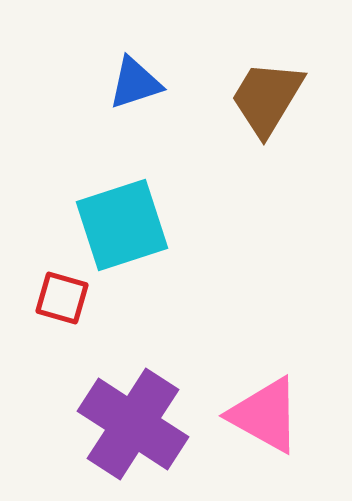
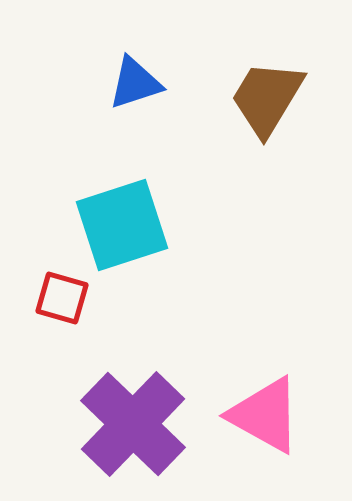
purple cross: rotated 11 degrees clockwise
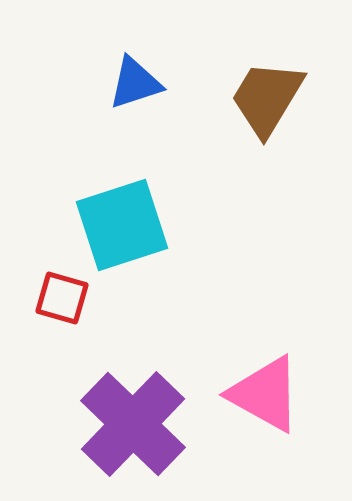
pink triangle: moved 21 px up
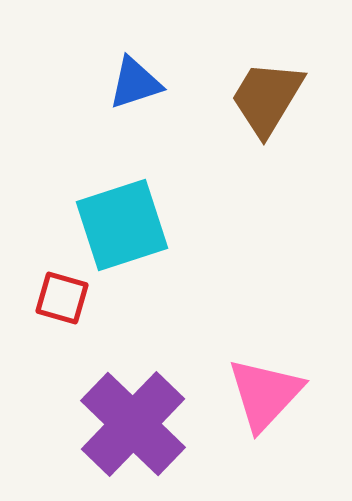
pink triangle: rotated 44 degrees clockwise
